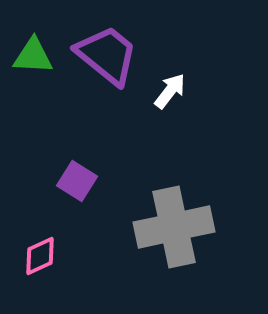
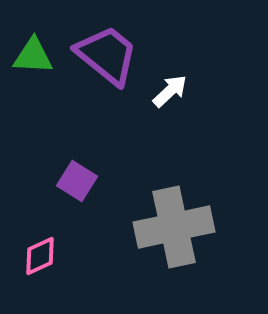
white arrow: rotated 9 degrees clockwise
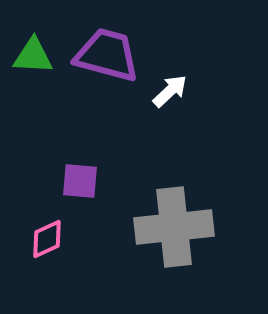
purple trapezoid: rotated 24 degrees counterclockwise
purple square: moved 3 px right; rotated 27 degrees counterclockwise
gray cross: rotated 6 degrees clockwise
pink diamond: moved 7 px right, 17 px up
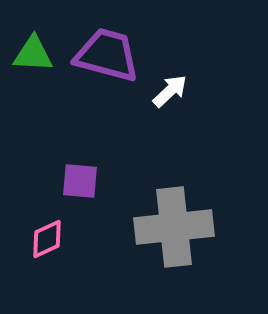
green triangle: moved 2 px up
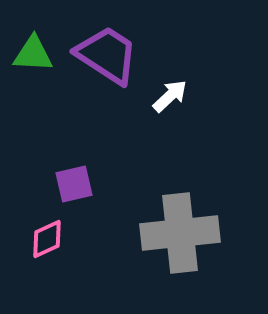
purple trapezoid: rotated 18 degrees clockwise
white arrow: moved 5 px down
purple square: moved 6 px left, 3 px down; rotated 18 degrees counterclockwise
gray cross: moved 6 px right, 6 px down
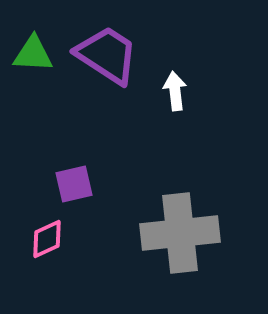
white arrow: moved 5 px right, 5 px up; rotated 54 degrees counterclockwise
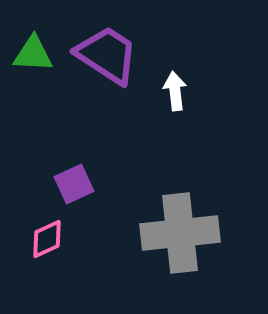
purple square: rotated 12 degrees counterclockwise
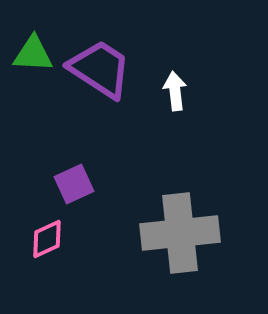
purple trapezoid: moved 7 px left, 14 px down
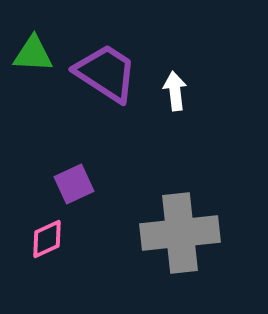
purple trapezoid: moved 6 px right, 4 px down
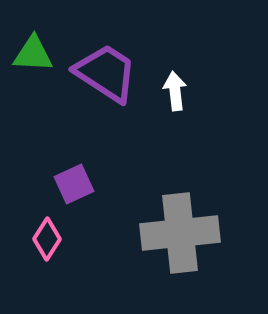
pink diamond: rotated 33 degrees counterclockwise
